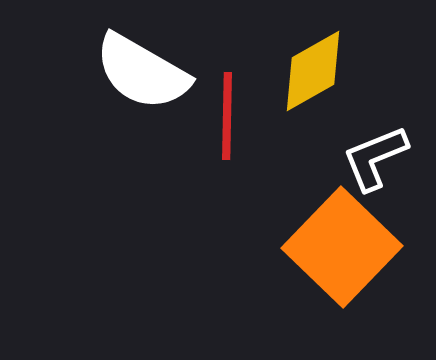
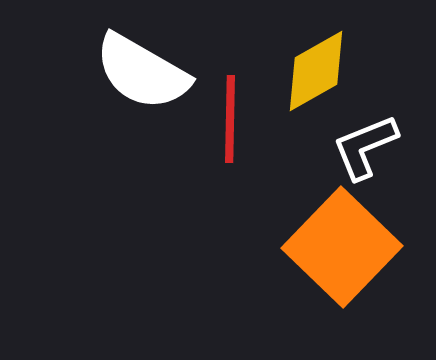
yellow diamond: moved 3 px right
red line: moved 3 px right, 3 px down
white L-shape: moved 10 px left, 11 px up
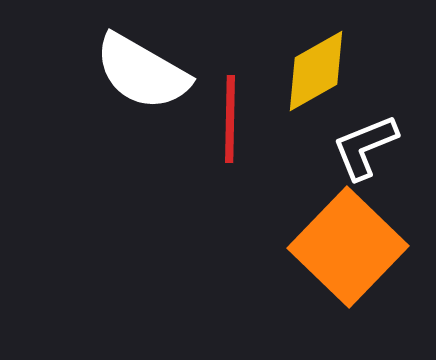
orange square: moved 6 px right
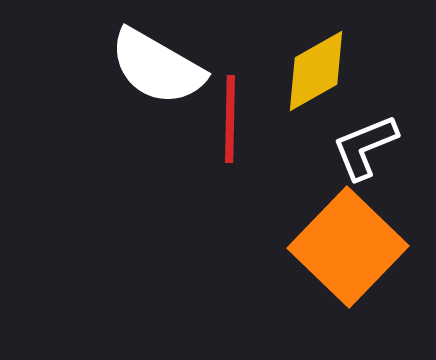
white semicircle: moved 15 px right, 5 px up
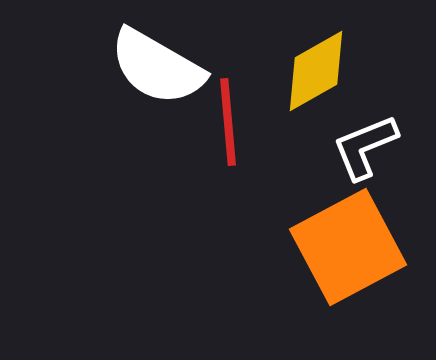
red line: moved 2 px left, 3 px down; rotated 6 degrees counterclockwise
orange square: rotated 18 degrees clockwise
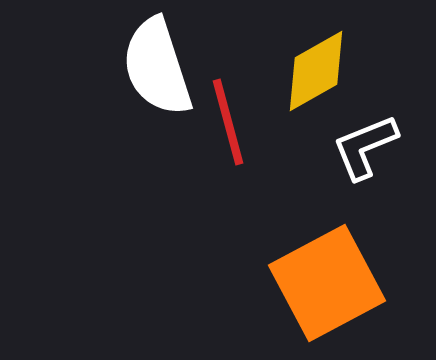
white semicircle: rotated 42 degrees clockwise
red line: rotated 10 degrees counterclockwise
orange square: moved 21 px left, 36 px down
